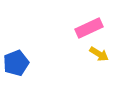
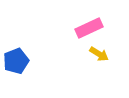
blue pentagon: moved 2 px up
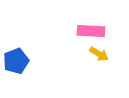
pink rectangle: moved 2 px right, 3 px down; rotated 28 degrees clockwise
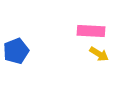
blue pentagon: moved 10 px up
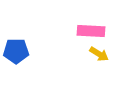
blue pentagon: rotated 20 degrees clockwise
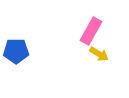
pink rectangle: rotated 64 degrees counterclockwise
